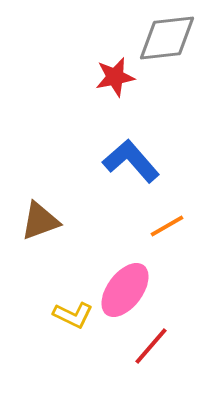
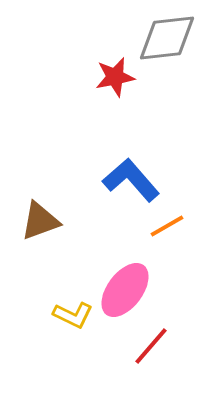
blue L-shape: moved 19 px down
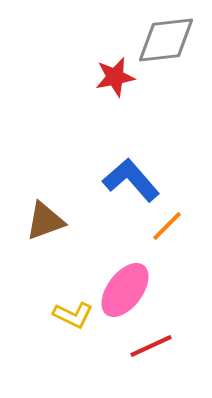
gray diamond: moved 1 px left, 2 px down
brown triangle: moved 5 px right
orange line: rotated 15 degrees counterclockwise
red line: rotated 24 degrees clockwise
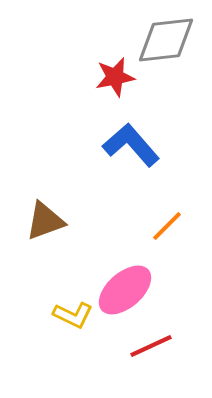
blue L-shape: moved 35 px up
pink ellipse: rotated 12 degrees clockwise
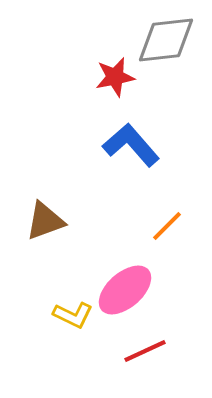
red line: moved 6 px left, 5 px down
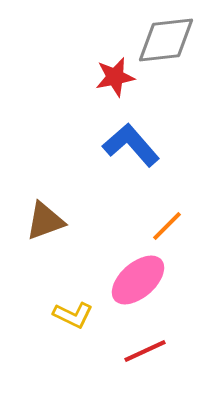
pink ellipse: moved 13 px right, 10 px up
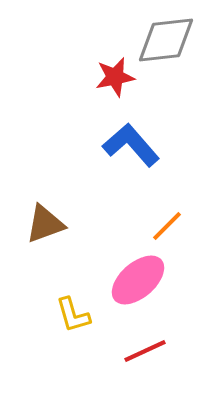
brown triangle: moved 3 px down
yellow L-shape: rotated 48 degrees clockwise
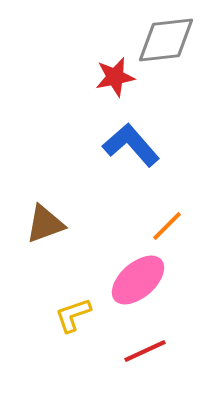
yellow L-shape: rotated 87 degrees clockwise
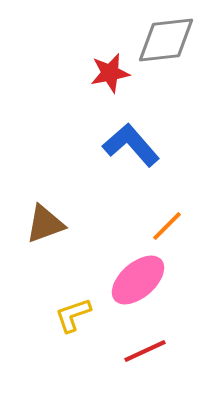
red star: moved 5 px left, 4 px up
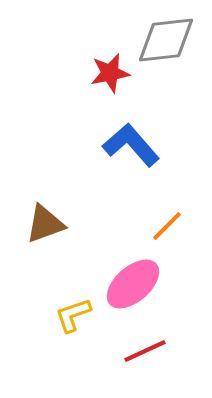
pink ellipse: moved 5 px left, 4 px down
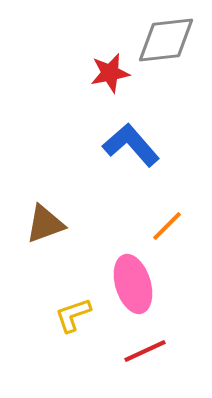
pink ellipse: rotated 66 degrees counterclockwise
